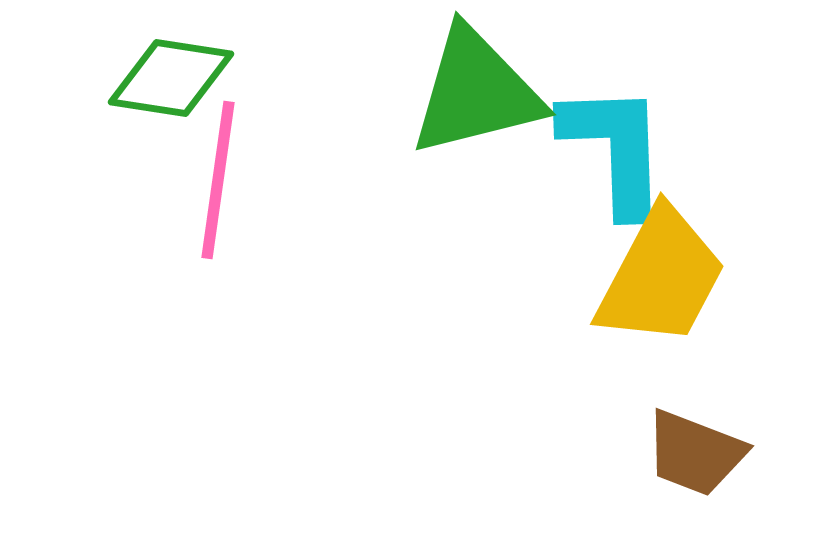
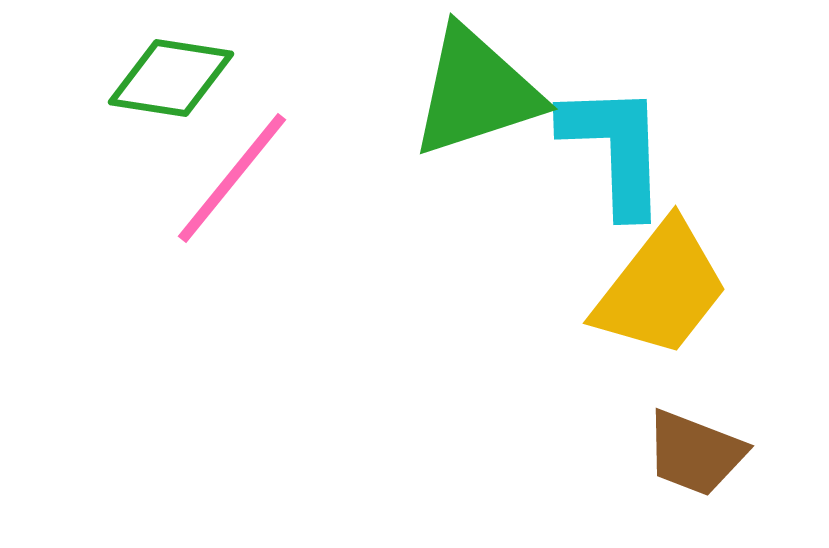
green triangle: rotated 4 degrees counterclockwise
pink line: moved 14 px right, 2 px up; rotated 31 degrees clockwise
yellow trapezoid: moved 12 px down; rotated 10 degrees clockwise
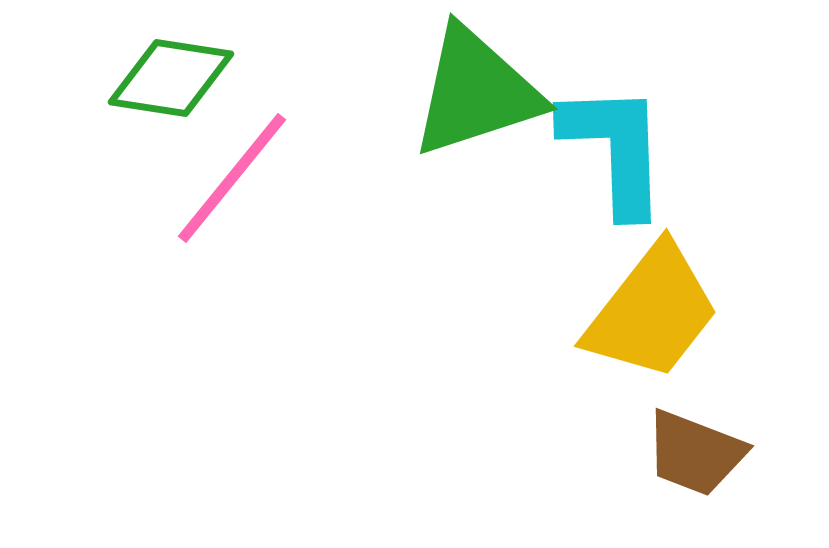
yellow trapezoid: moved 9 px left, 23 px down
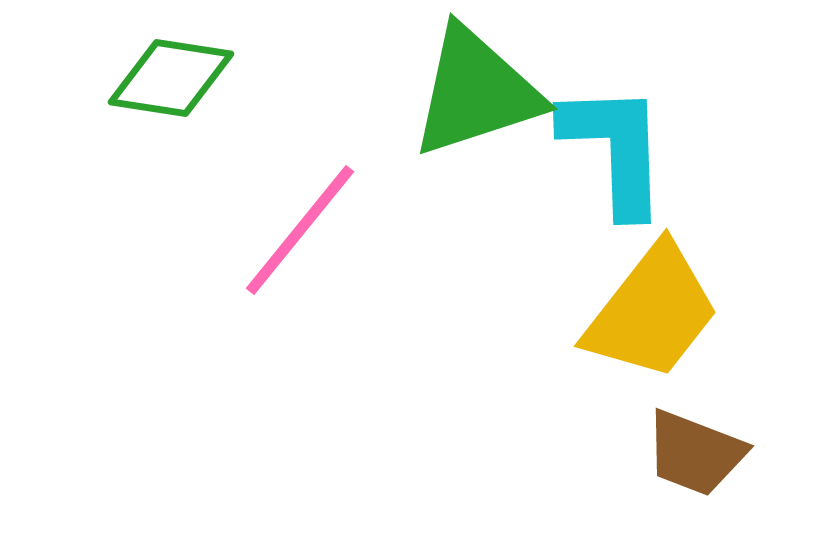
pink line: moved 68 px right, 52 px down
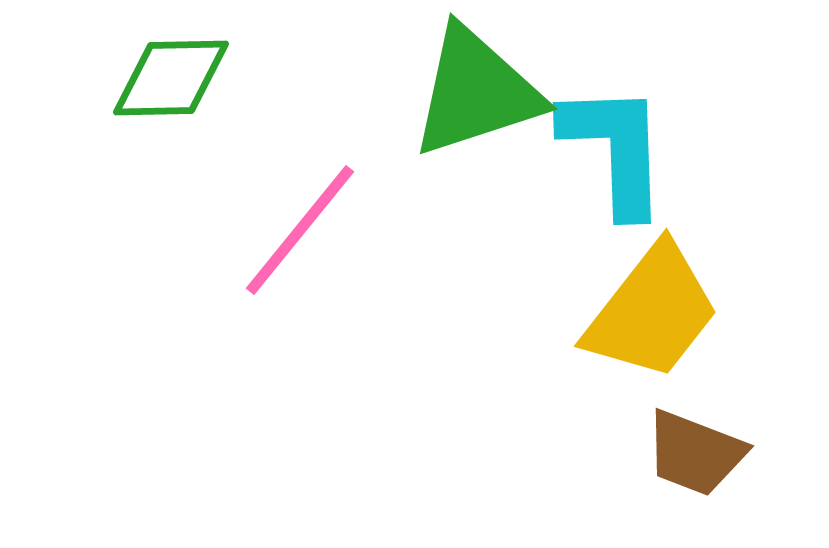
green diamond: rotated 10 degrees counterclockwise
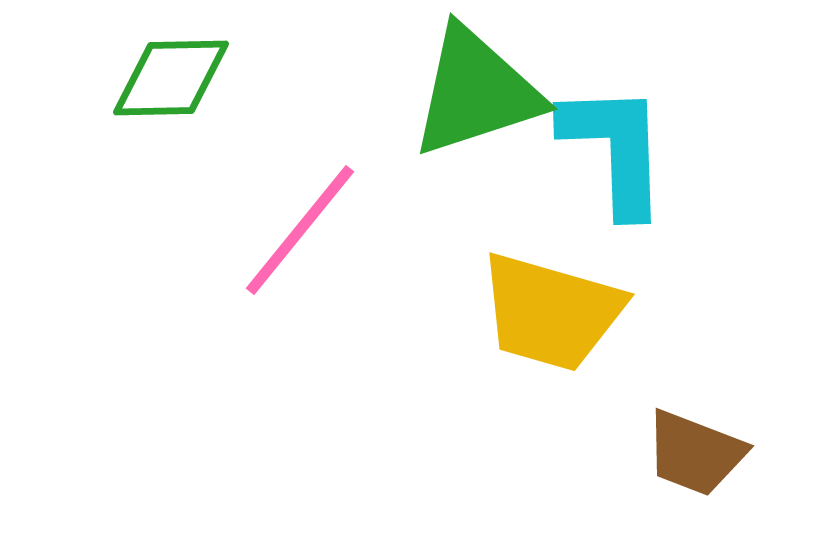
yellow trapezoid: moved 101 px left; rotated 68 degrees clockwise
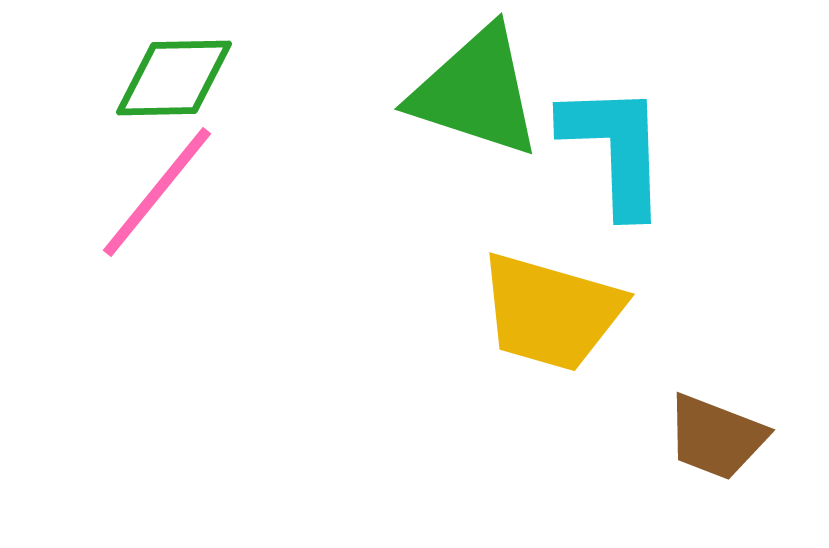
green diamond: moved 3 px right
green triangle: rotated 36 degrees clockwise
pink line: moved 143 px left, 38 px up
brown trapezoid: moved 21 px right, 16 px up
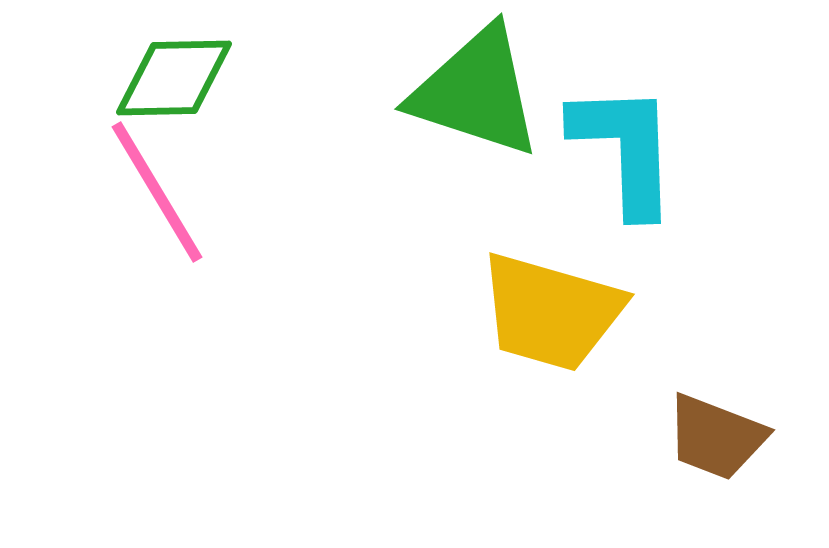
cyan L-shape: moved 10 px right
pink line: rotated 70 degrees counterclockwise
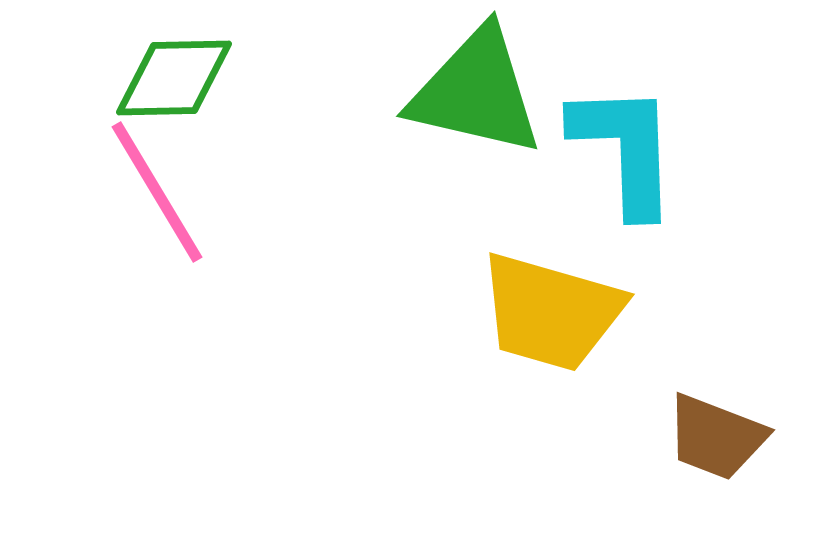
green triangle: rotated 5 degrees counterclockwise
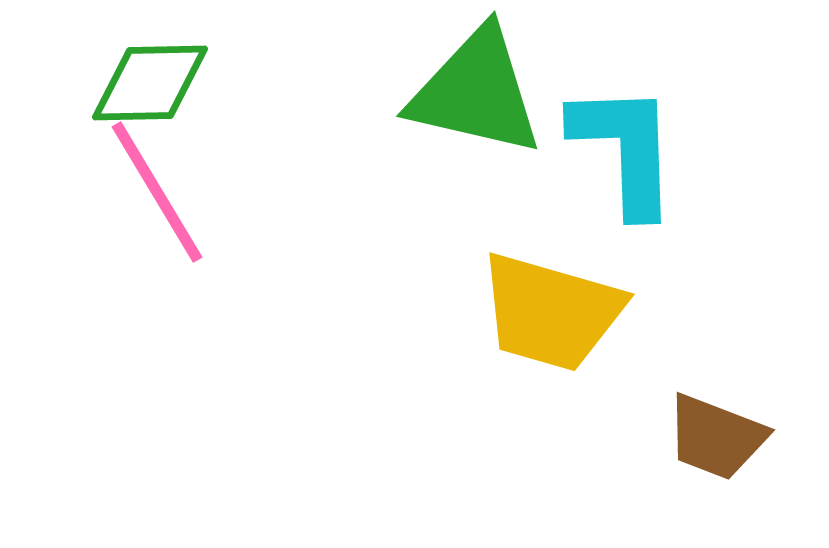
green diamond: moved 24 px left, 5 px down
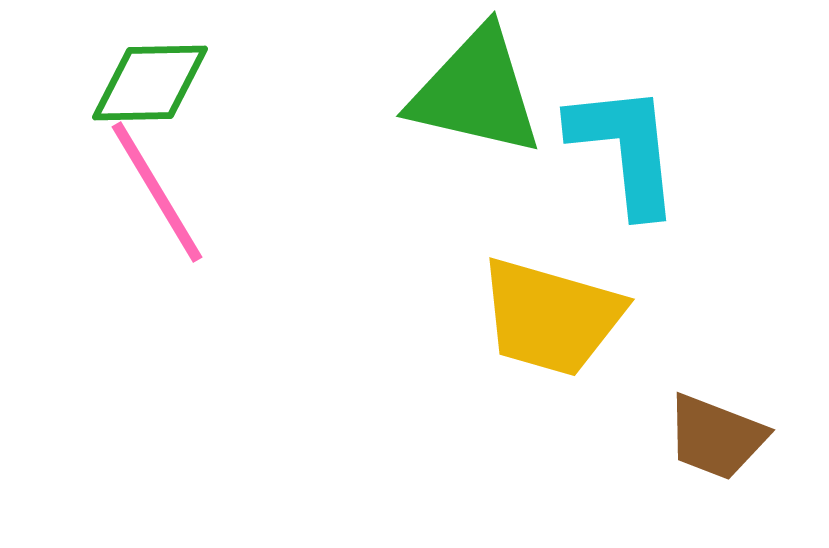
cyan L-shape: rotated 4 degrees counterclockwise
yellow trapezoid: moved 5 px down
